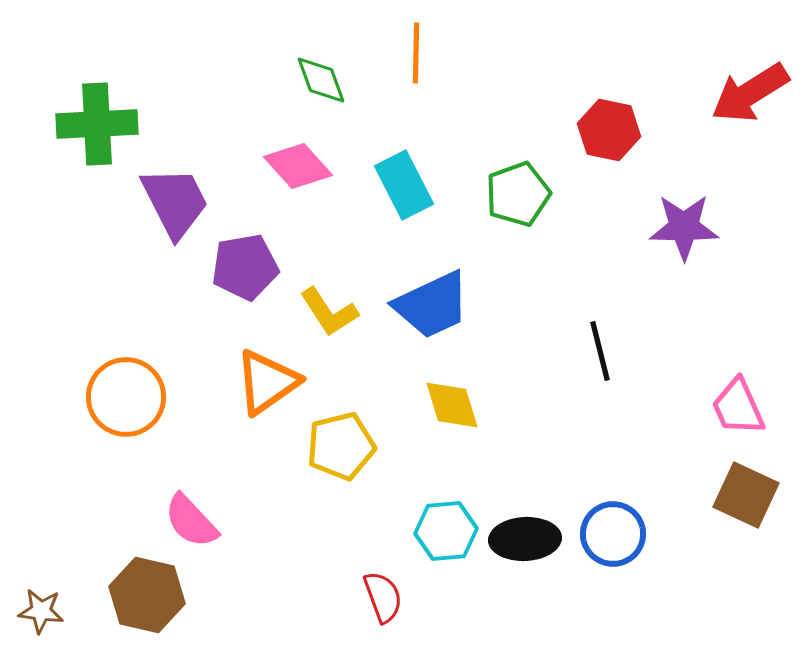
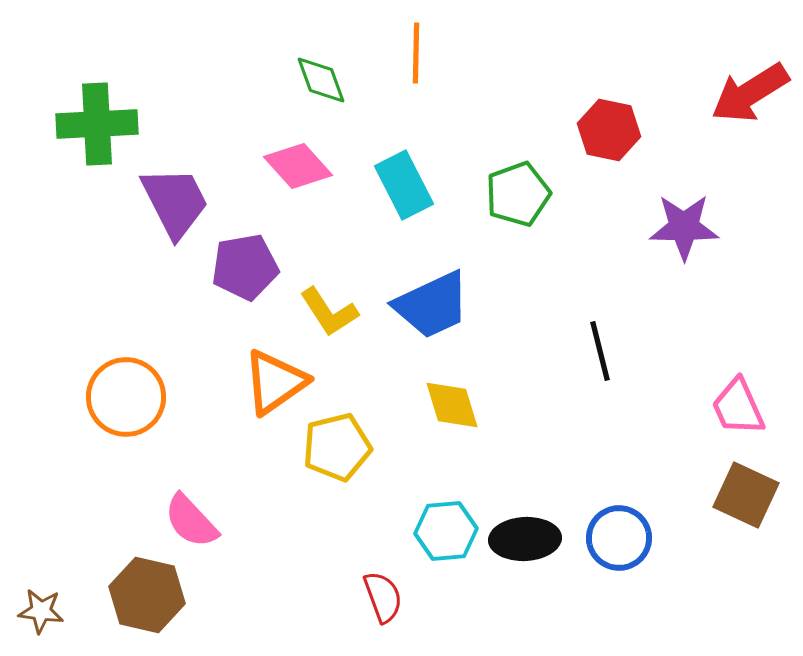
orange triangle: moved 8 px right
yellow pentagon: moved 4 px left, 1 px down
blue circle: moved 6 px right, 4 px down
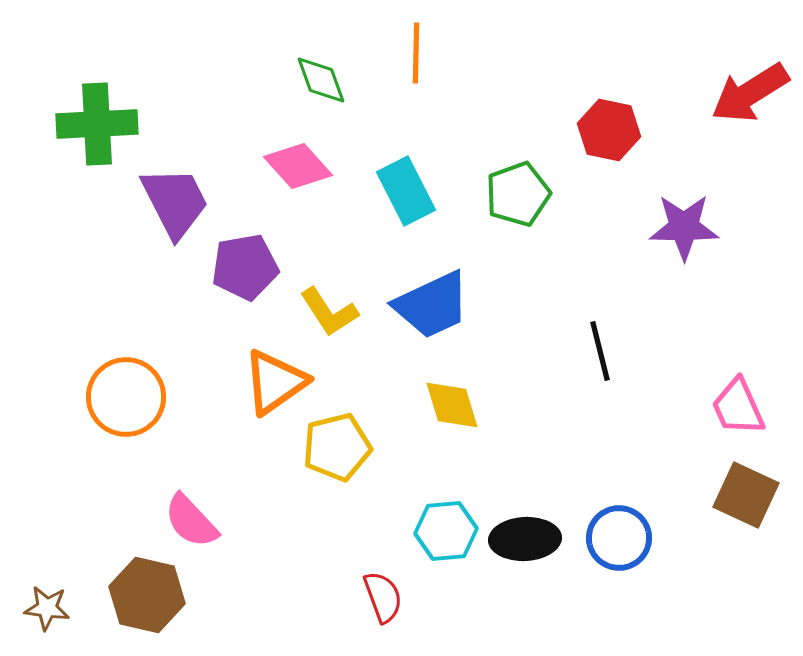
cyan rectangle: moved 2 px right, 6 px down
brown star: moved 6 px right, 3 px up
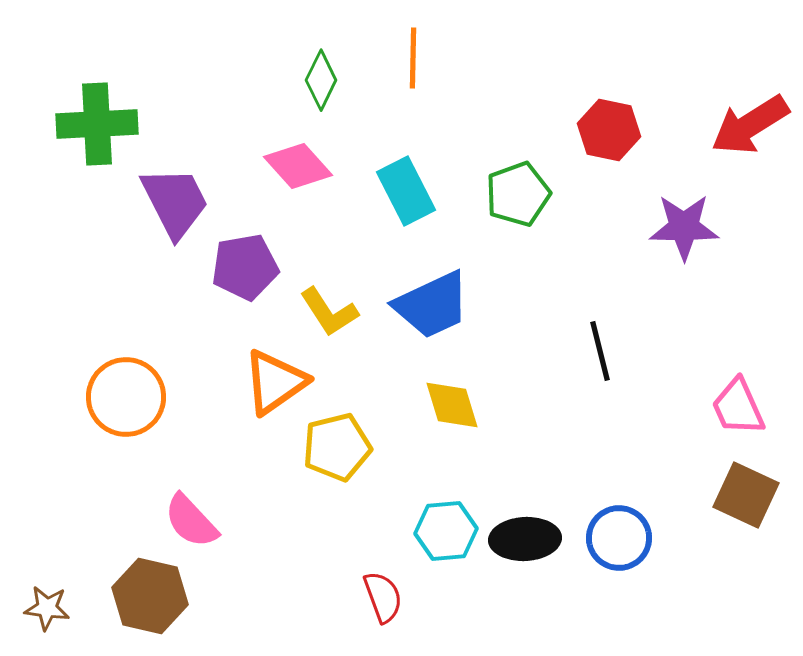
orange line: moved 3 px left, 5 px down
green diamond: rotated 46 degrees clockwise
red arrow: moved 32 px down
brown hexagon: moved 3 px right, 1 px down
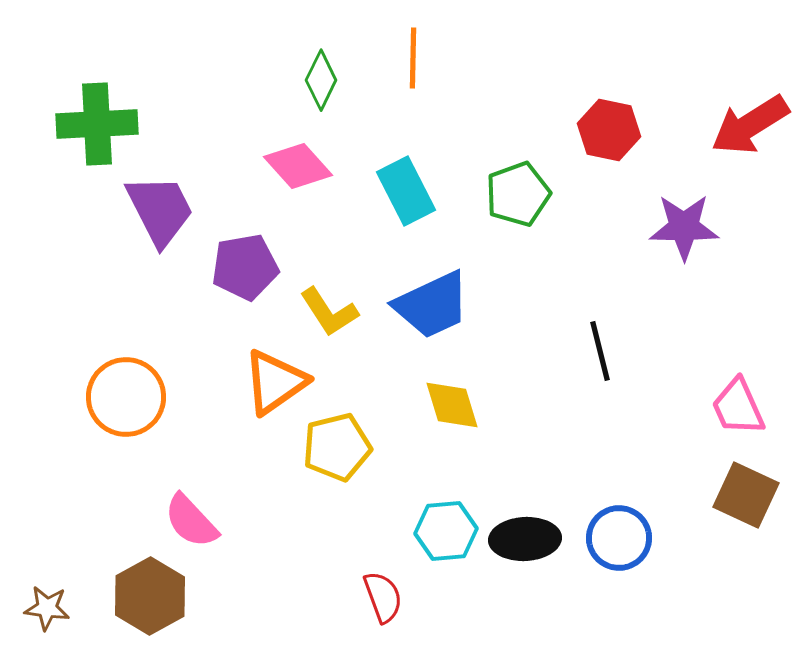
purple trapezoid: moved 15 px left, 8 px down
brown hexagon: rotated 18 degrees clockwise
